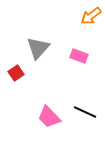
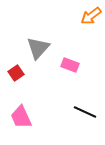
pink rectangle: moved 9 px left, 9 px down
pink trapezoid: moved 28 px left; rotated 20 degrees clockwise
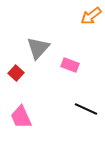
red square: rotated 14 degrees counterclockwise
black line: moved 1 px right, 3 px up
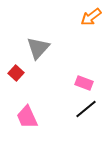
orange arrow: moved 1 px down
pink rectangle: moved 14 px right, 18 px down
black line: rotated 65 degrees counterclockwise
pink trapezoid: moved 6 px right
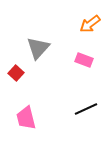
orange arrow: moved 1 px left, 7 px down
pink rectangle: moved 23 px up
black line: rotated 15 degrees clockwise
pink trapezoid: moved 1 px left, 1 px down; rotated 10 degrees clockwise
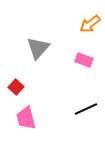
red square: moved 14 px down
